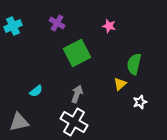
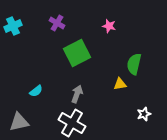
yellow triangle: rotated 32 degrees clockwise
white star: moved 4 px right, 12 px down
white cross: moved 2 px left, 1 px down
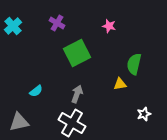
cyan cross: rotated 18 degrees counterclockwise
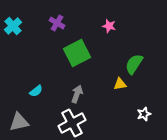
green semicircle: rotated 20 degrees clockwise
white cross: rotated 32 degrees clockwise
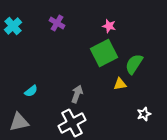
green square: moved 27 px right
cyan semicircle: moved 5 px left
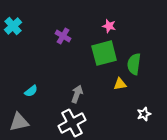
purple cross: moved 6 px right, 13 px down
green square: rotated 12 degrees clockwise
green semicircle: rotated 25 degrees counterclockwise
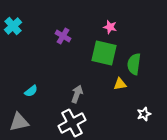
pink star: moved 1 px right, 1 px down
green square: rotated 28 degrees clockwise
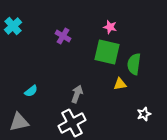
green square: moved 3 px right, 1 px up
